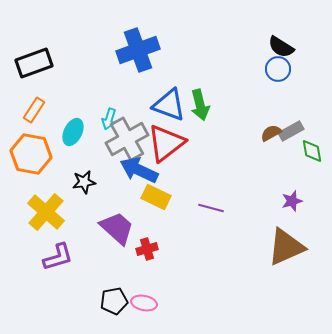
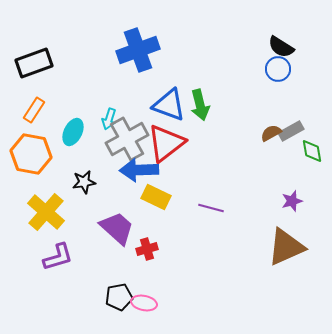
blue arrow: rotated 27 degrees counterclockwise
black pentagon: moved 5 px right, 4 px up
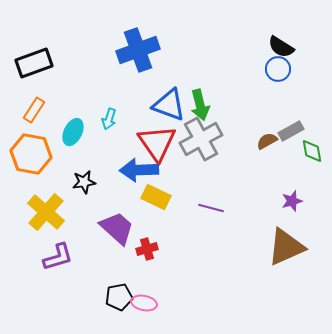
brown semicircle: moved 4 px left, 8 px down
gray cross: moved 74 px right
red triangle: moved 9 px left; rotated 27 degrees counterclockwise
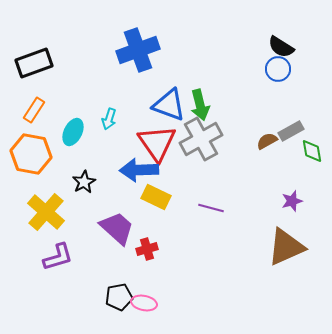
black star: rotated 20 degrees counterclockwise
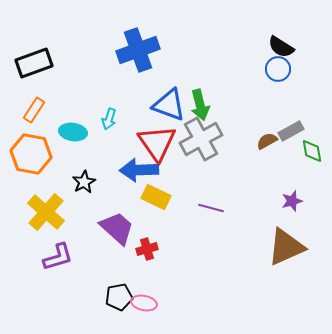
cyan ellipse: rotated 72 degrees clockwise
